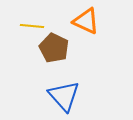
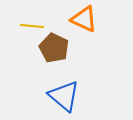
orange triangle: moved 2 px left, 2 px up
blue triangle: rotated 8 degrees counterclockwise
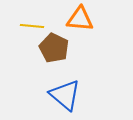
orange triangle: moved 4 px left; rotated 20 degrees counterclockwise
blue triangle: moved 1 px right, 1 px up
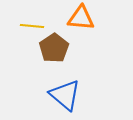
orange triangle: moved 1 px right, 1 px up
brown pentagon: rotated 12 degrees clockwise
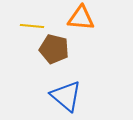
brown pentagon: moved 1 px down; rotated 24 degrees counterclockwise
blue triangle: moved 1 px right, 1 px down
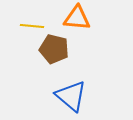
orange triangle: moved 4 px left
blue triangle: moved 5 px right
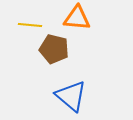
yellow line: moved 2 px left, 1 px up
